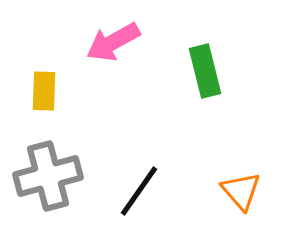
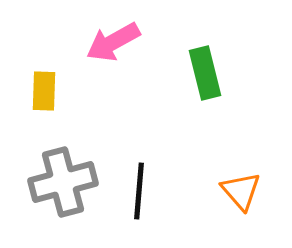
green rectangle: moved 2 px down
gray cross: moved 15 px right, 6 px down
black line: rotated 30 degrees counterclockwise
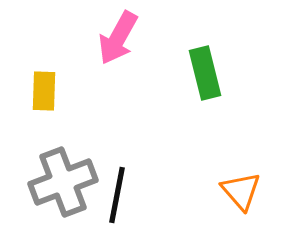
pink arrow: moved 5 px right, 4 px up; rotated 32 degrees counterclockwise
gray cross: rotated 6 degrees counterclockwise
black line: moved 22 px left, 4 px down; rotated 6 degrees clockwise
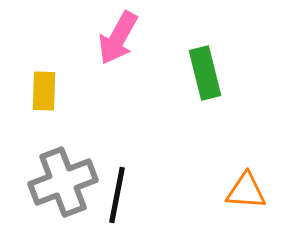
orange triangle: moved 5 px right; rotated 45 degrees counterclockwise
